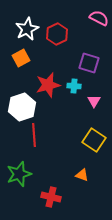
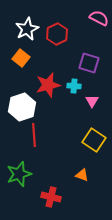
orange square: rotated 24 degrees counterclockwise
pink triangle: moved 2 px left
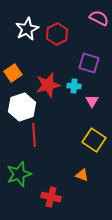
orange square: moved 8 px left, 15 px down; rotated 18 degrees clockwise
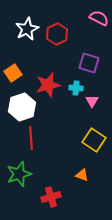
cyan cross: moved 2 px right, 2 px down
red line: moved 3 px left, 3 px down
red cross: rotated 30 degrees counterclockwise
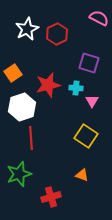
yellow square: moved 8 px left, 4 px up
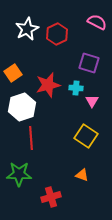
pink semicircle: moved 2 px left, 4 px down
green star: rotated 20 degrees clockwise
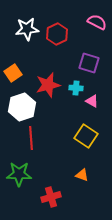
white star: rotated 20 degrees clockwise
pink triangle: rotated 32 degrees counterclockwise
